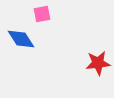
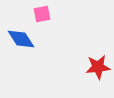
red star: moved 4 px down
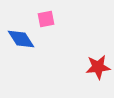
pink square: moved 4 px right, 5 px down
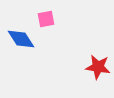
red star: rotated 15 degrees clockwise
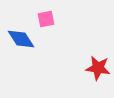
red star: moved 1 px down
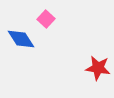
pink square: rotated 36 degrees counterclockwise
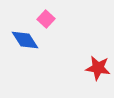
blue diamond: moved 4 px right, 1 px down
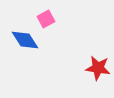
pink square: rotated 18 degrees clockwise
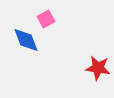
blue diamond: moved 1 px right; rotated 12 degrees clockwise
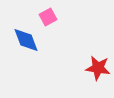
pink square: moved 2 px right, 2 px up
